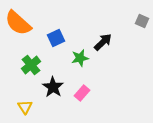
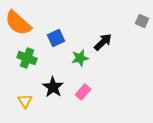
green cross: moved 4 px left, 7 px up; rotated 30 degrees counterclockwise
pink rectangle: moved 1 px right, 1 px up
yellow triangle: moved 6 px up
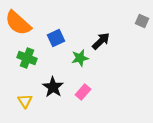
black arrow: moved 2 px left, 1 px up
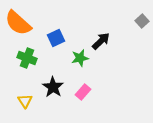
gray square: rotated 24 degrees clockwise
